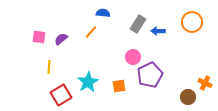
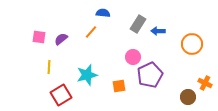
orange circle: moved 22 px down
cyan star: moved 1 px left, 7 px up; rotated 15 degrees clockwise
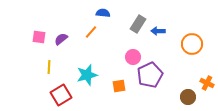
orange cross: moved 2 px right
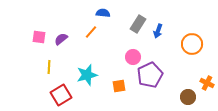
blue arrow: rotated 72 degrees counterclockwise
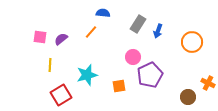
pink square: moved 1 px right
orange circle: moved 2 px up
yellow line: moved 1 px right, 2 px up
orange cross: moved 1 px right
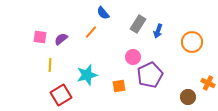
blue semicircle: rotated 136 degrees counterclockwise
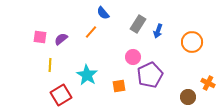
cyan star: rotated 25 degrees counterclockwise
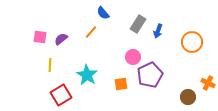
orange square: moved 2 px right, 2 px up
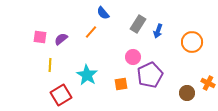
brown circle: moved 1 px left, 4 px up
